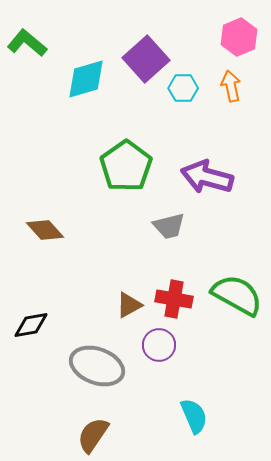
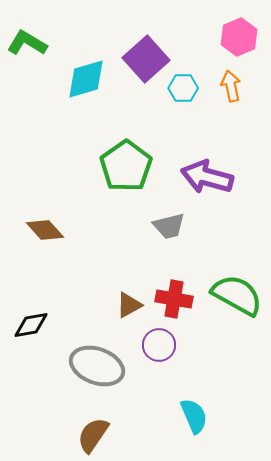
green L-shape: rotated 9 degrees counterclockwise
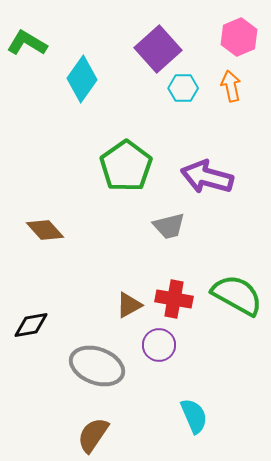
purple square: moved 12 px right, 10 px up
cyan diamond: moved 4 px left; rotated 39 degrees counterclockwise
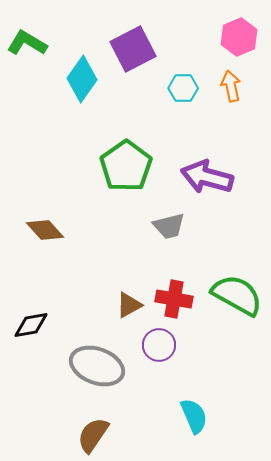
purple square: moved 25 px left; rotated 15 degrees clockwise
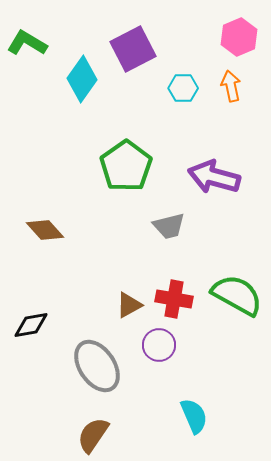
purple arrow: moved 7 px right
gray ellipse: rotated 36 degrees clockwise
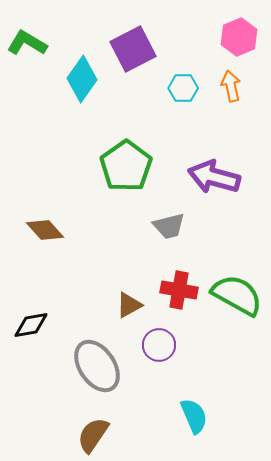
red cross: moved 5 px right, 9 px up
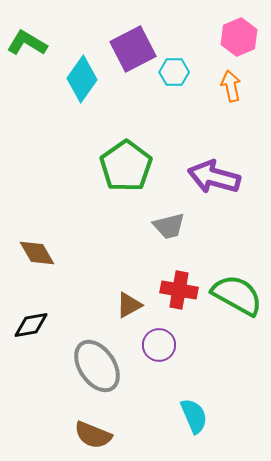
cyan hexagon: moved 9 px left, 16 px up
brown diamond: moved 8 px left, 23 px down; rotated 12 degrees clockwise
brown semicircle: rotated 102 degrees counterclockwise
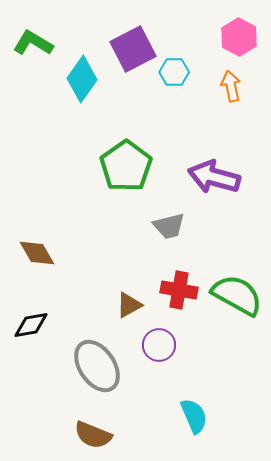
pink hexagon: rotated 9 degrees counterclockwise
green L-shape: moved 6 px right
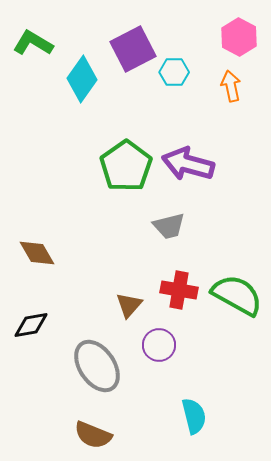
purple arrow: moved 26 px left, 13 px up
brown triangle: rotated 20 degrees counterclockwise
cyan semicircle: rotated 9 degrees clockwise
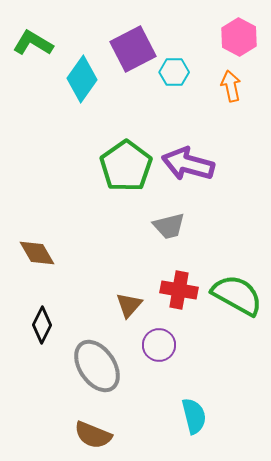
black diamond: moved 11 px right; rotated 54 degrees counterclockwise
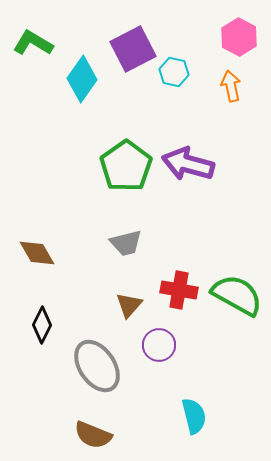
cyan hexagon: rotated 12 degrees clockwise
gray trapezoid: moved 43 px left, 17 px down
